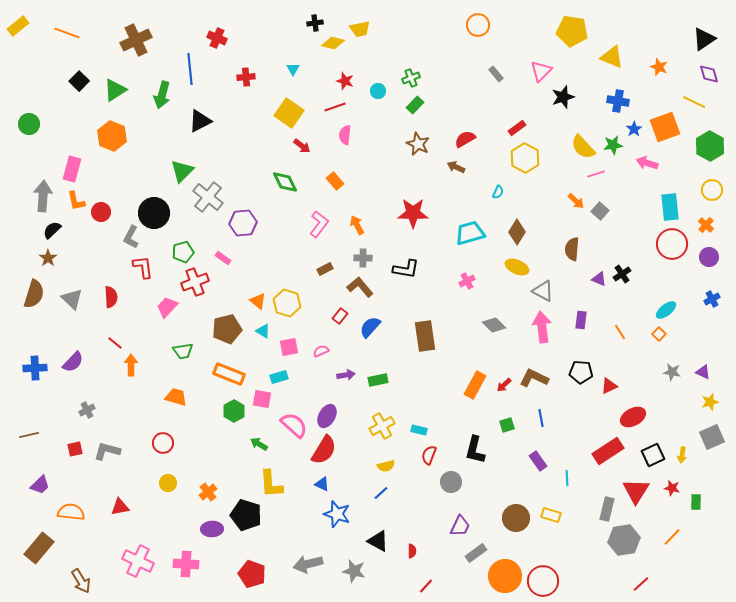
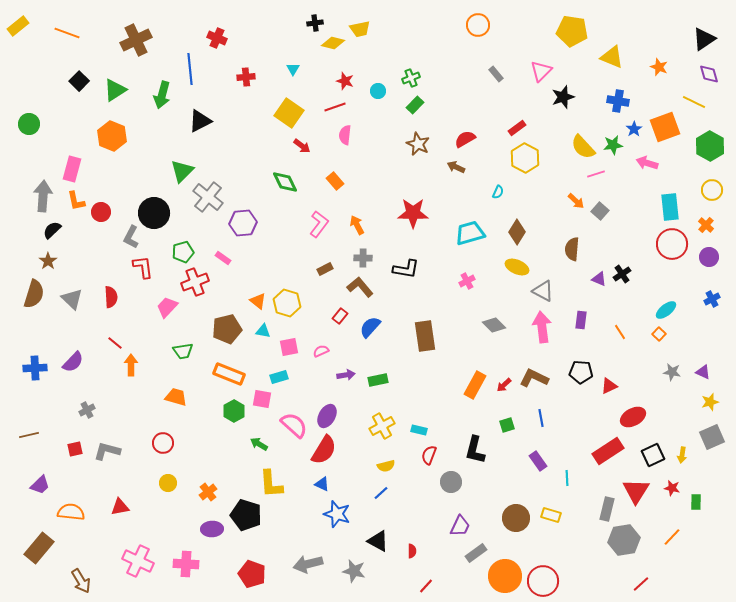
brown star at (48, 258): moved 3 px down
cyan triangle at (263, 331): rotated 21 degrees counterclockwise
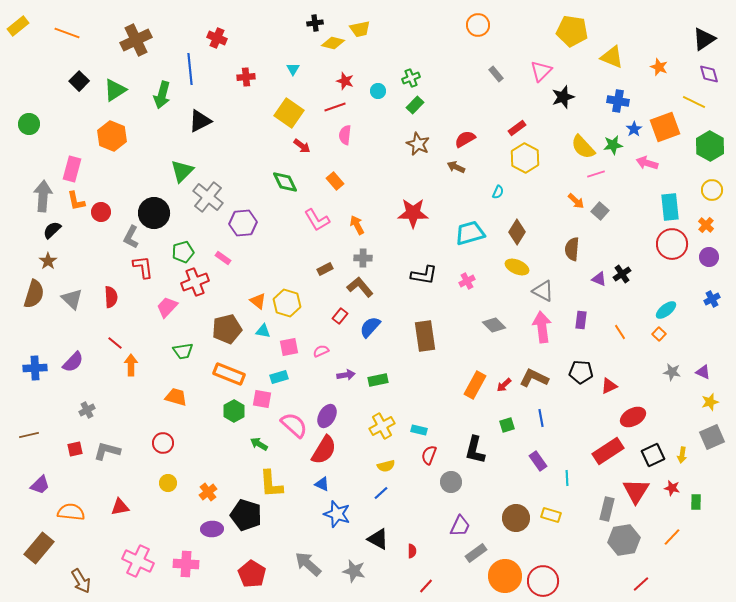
pink L-shape at (319, 224): moved 2 px left, 4 px up; rotated 112 degrees clockwise
black L-shape at (406, 269): moved 18 px right, 6 px down
black triangle at (378, 541): moved 2 px up
gray arrow at (308, 564): rotated 56 degrees clockwise
red pentagon at (252, 574): rotated 12 degrees clockwise
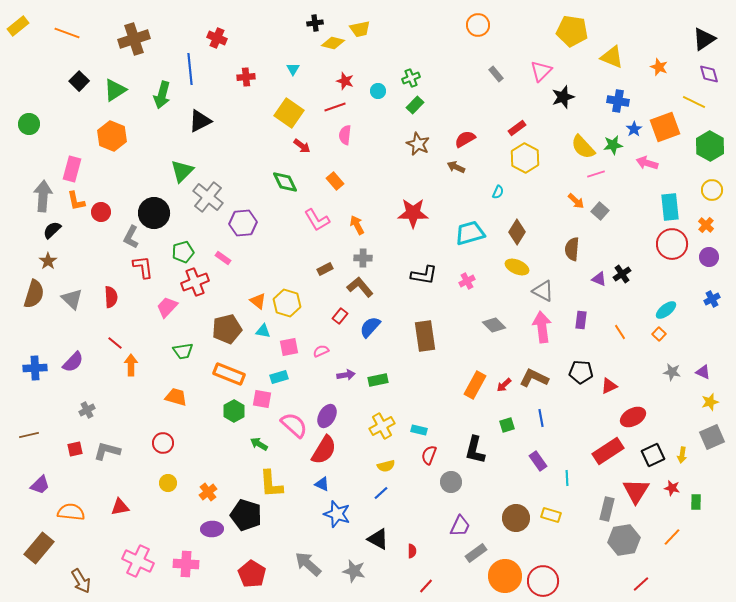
brown cross at (136, 40): moved 2 px left, 1 px up; rotated 8 degrees clockwise
